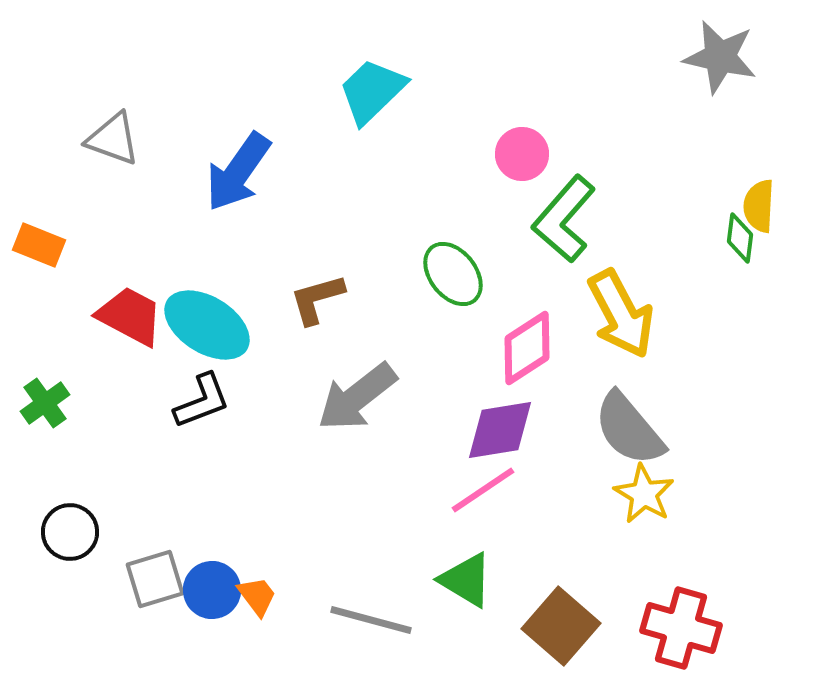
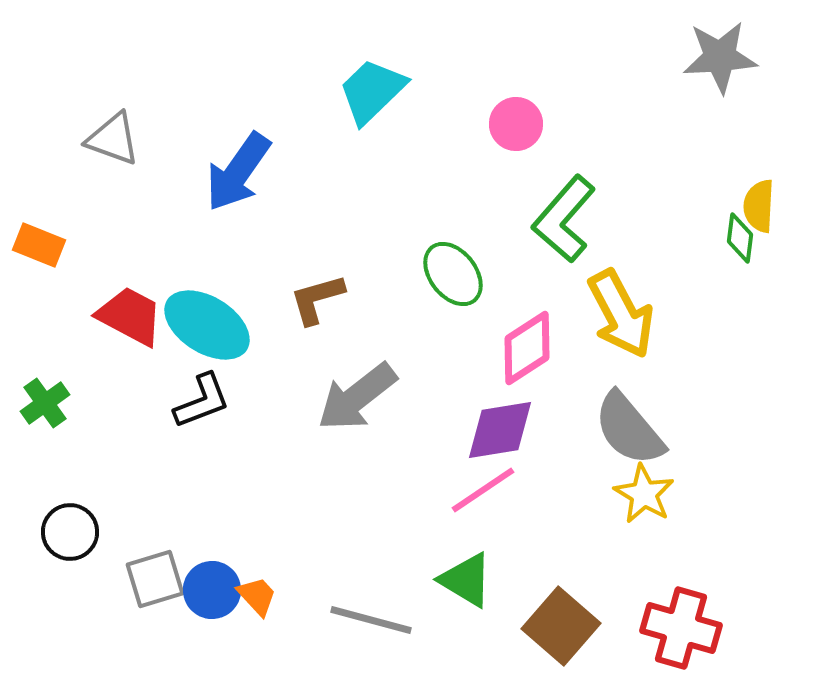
gray star: rotated 16 degrees counterclockwise
pink circle: moved 6 px left, 30 px up
orange trapezoid: rotated 6 degrees counterclockwise
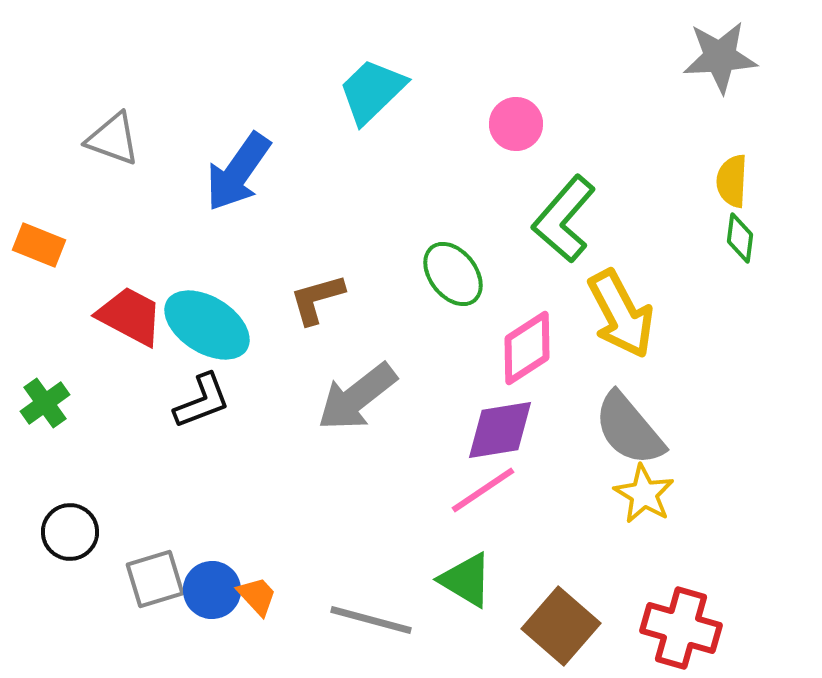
yellow semicircle: moved 27 px left, 25 px up
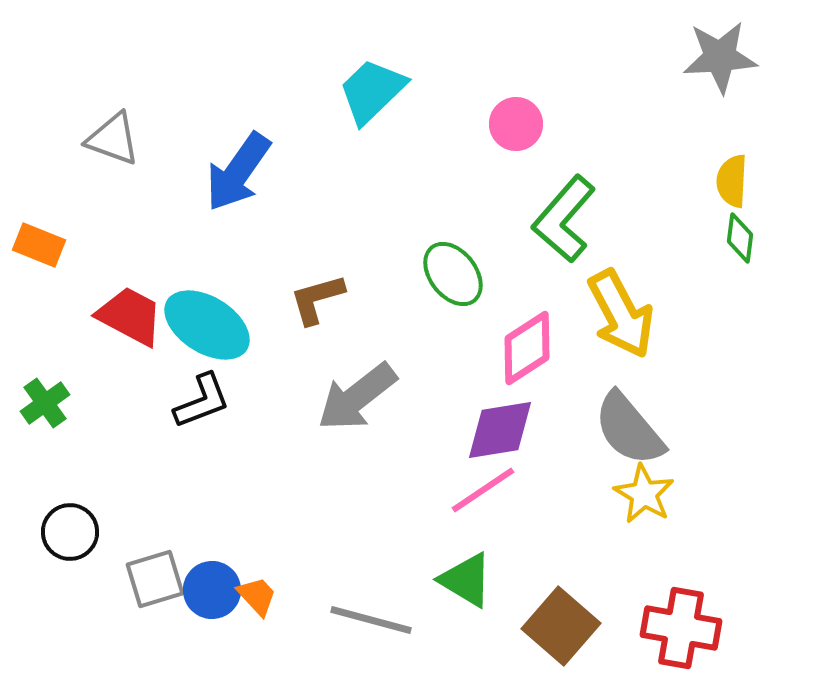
red cross: rotated 6 degrees counterclockwise
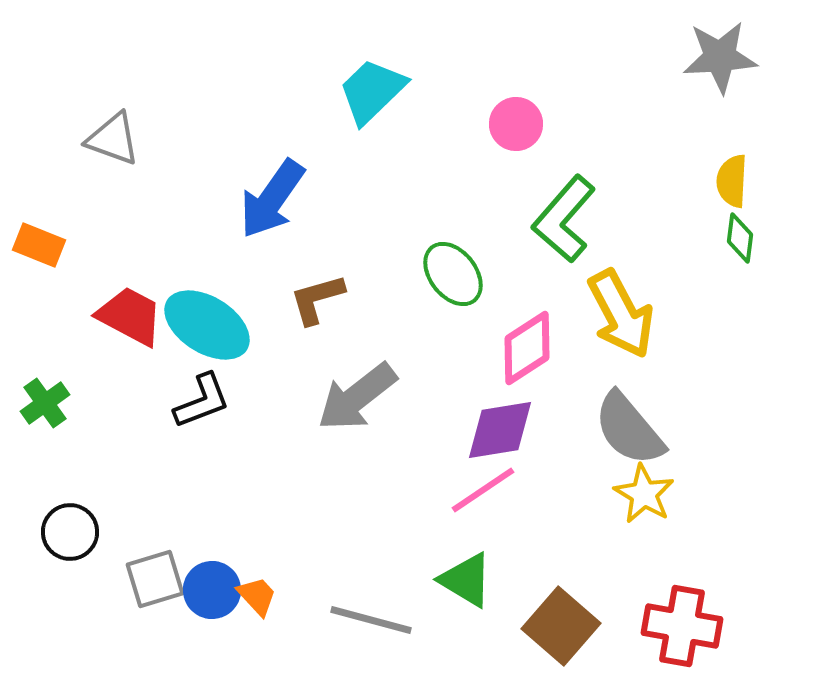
blue arrow: moved 34 px right, 27 px down
red cross: moved 1 px right, 2 px up
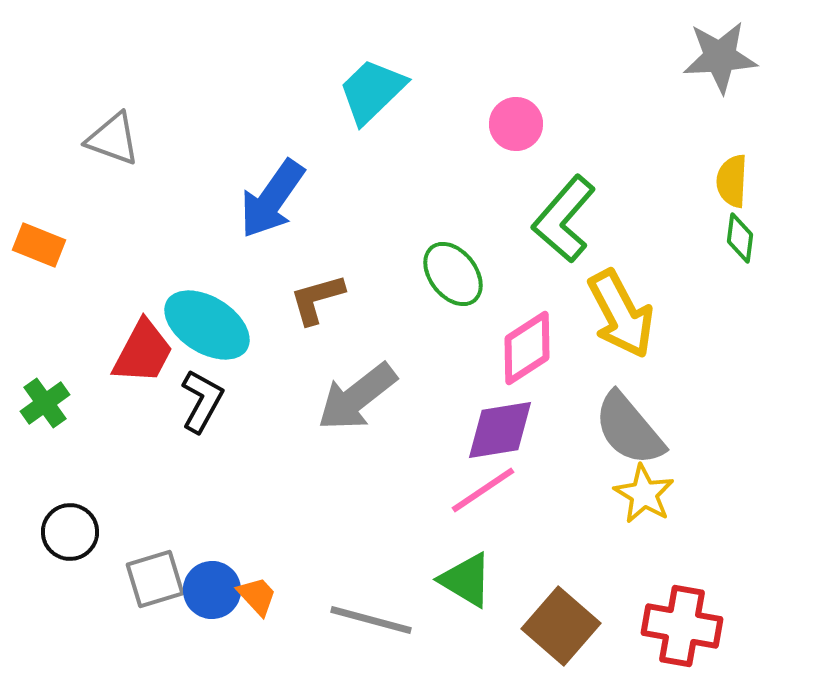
red trapezoid: moved 13 px right, 36 px down; rotated 90 degrees clockwise
black L-shape: rotated 40 degrees counterclockwise
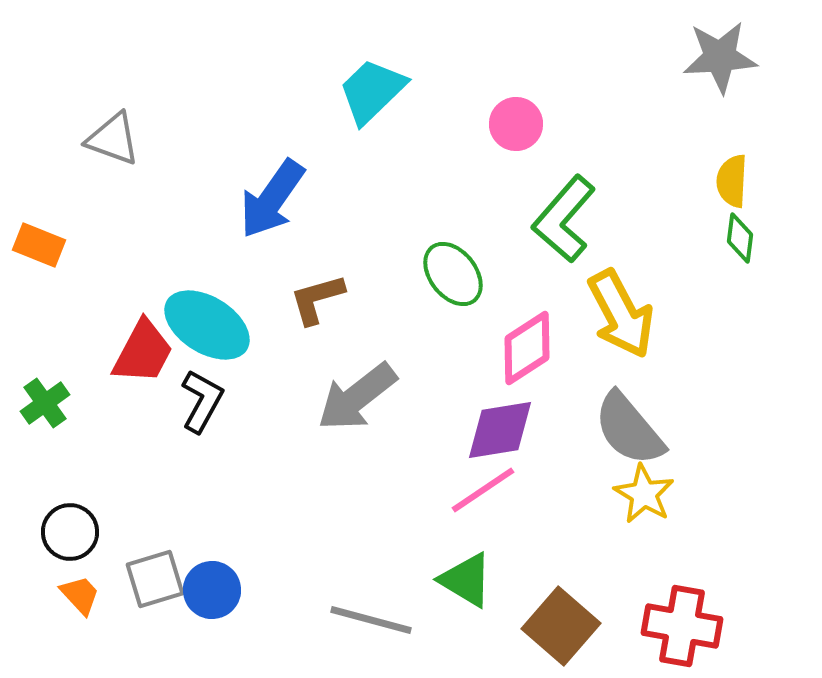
orange trapezoid: moved 177 px left, 1 px up
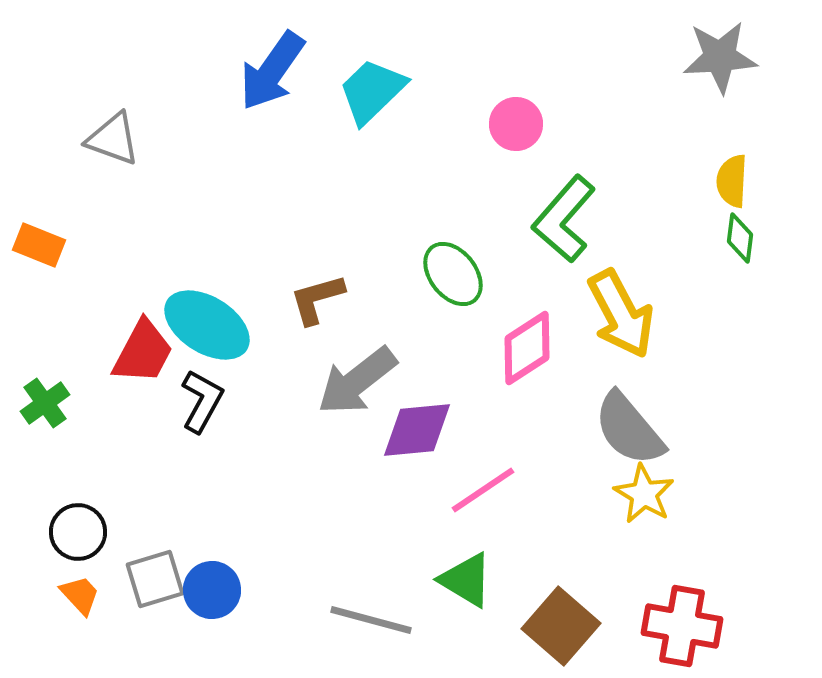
blue arrow: moved 128 px up
gray arrow: moved 16 px up
purple diamond: moved 83 px left; rotated 4 degrees clockwise
black circle: moved 8 px right
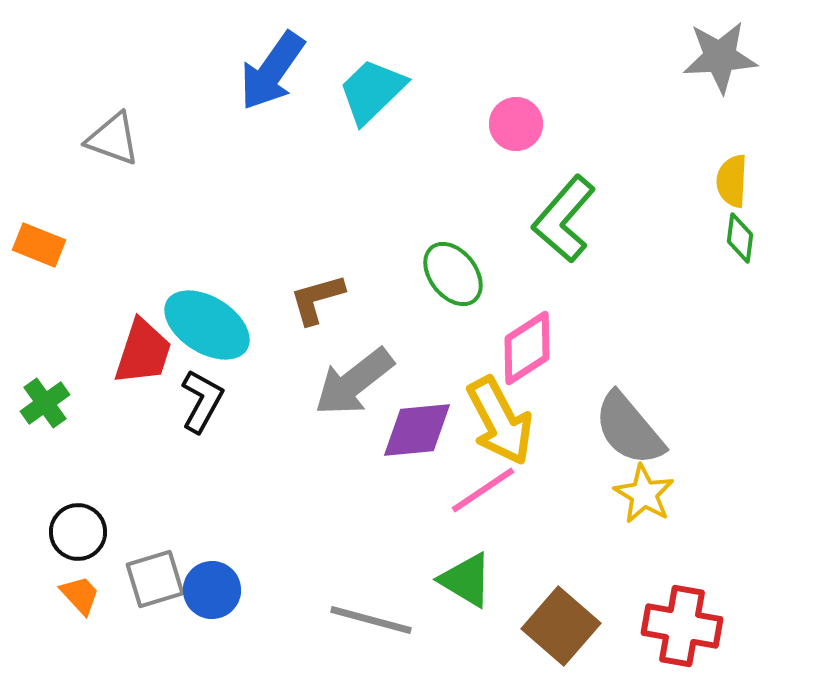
yellow arrow: moved 121 px left, 107 px down
red trapezoid: rotated 10 degrees counterclockwise
gray arrow: moved 3 px left, 1 px down
